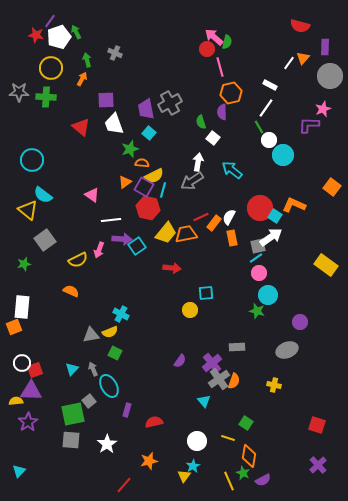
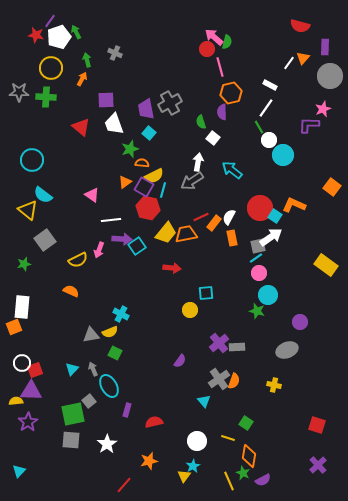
purple cross at (212, 363): moved 7 px right, 20 px up
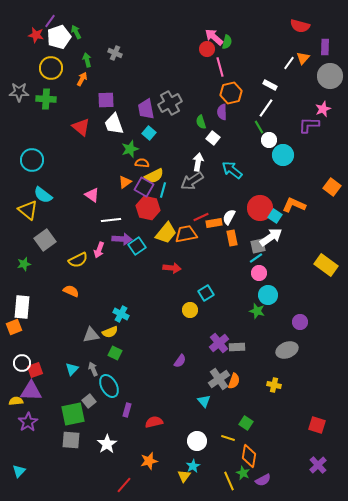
green cross at (46, 97): moved 2 px down
orange rectangle at (214, 223): rotated 42 degrees clockwise
cyan square at (206, 293): rotated 28 degrees counterclockwise
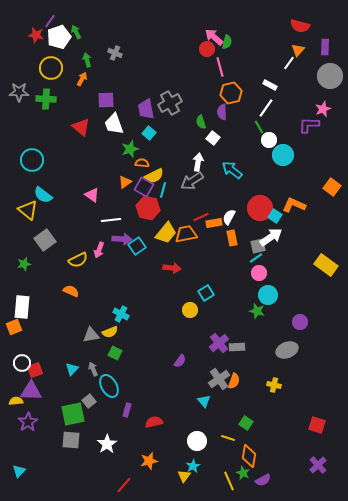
orange triangle at (303, 58): moved 5 px left, 8 px up
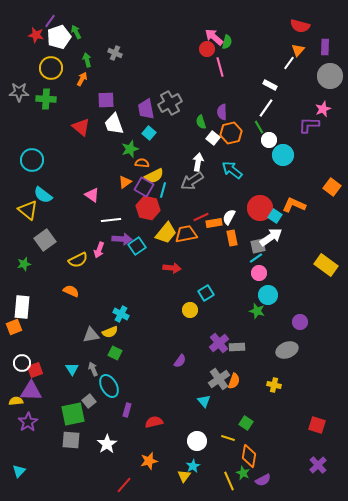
orange hexagon at (231, 93): moved 40 px down
cyan triangle at (72, 369): rotated 16 degrees counterclockwise
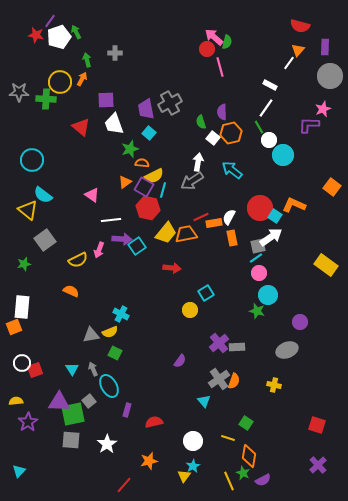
gray cross at (115, 53): rotated 24 degrees counterclockwise
yellow circle at (51, 68): moved 9 px right, 14 px down
purple triangle at (31, 391): moved 28 px right, 11 px down
white circle at (197, 441): moved 4 px left
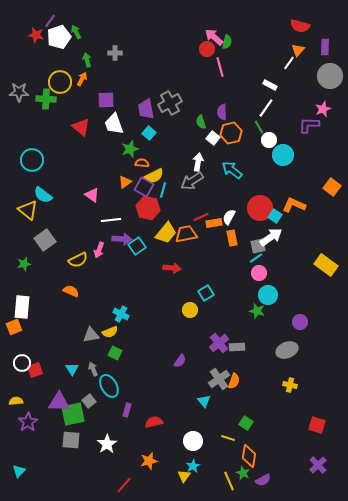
yellow cross at (274, 385): moved 16 px right
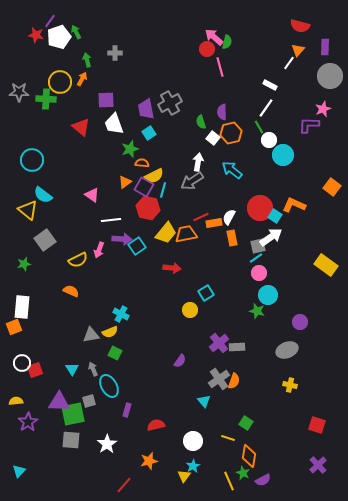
cyan square at (149, 133): rotated 16 degrees clockwise
gray square at (89, 401): rotated 24 degrees clockwise
red semicircle at (154, 422): moved 2 px right, 3 px down
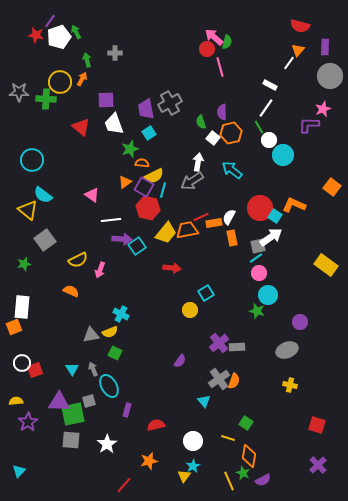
orange trapezoid at (186, 234): moved 1 px right, 4 px up
pink arrow at (99, 250): moved 1 px right, 20 px down
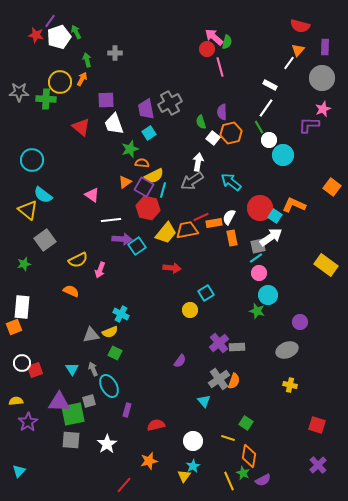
gray circle at (330, 76): moved 8 px left, 2 px down
cyan arrow at (232, 170): moved 1 px left, 12 px down
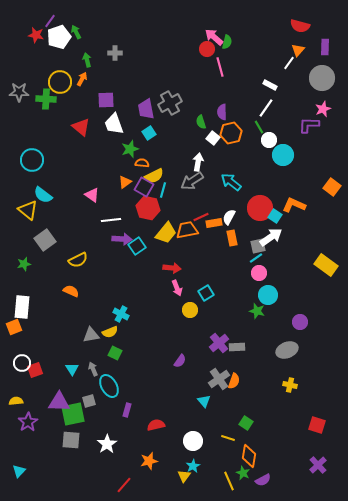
pink arrow at (100, 270): moved 77 px right, 18 px down; rotated 42 degrees counterclockwise
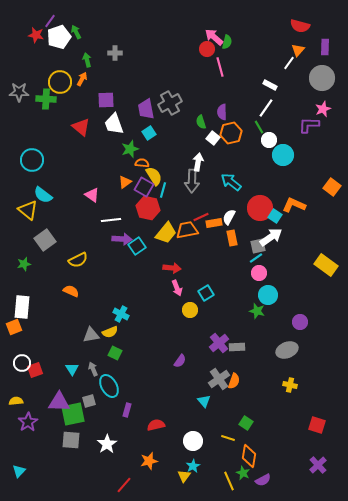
yellow semicircle at (154, 176): rotated 96 degrees counterclockwise
gray arrow at (192, 181): rotated 55 degrees counterclockwise
